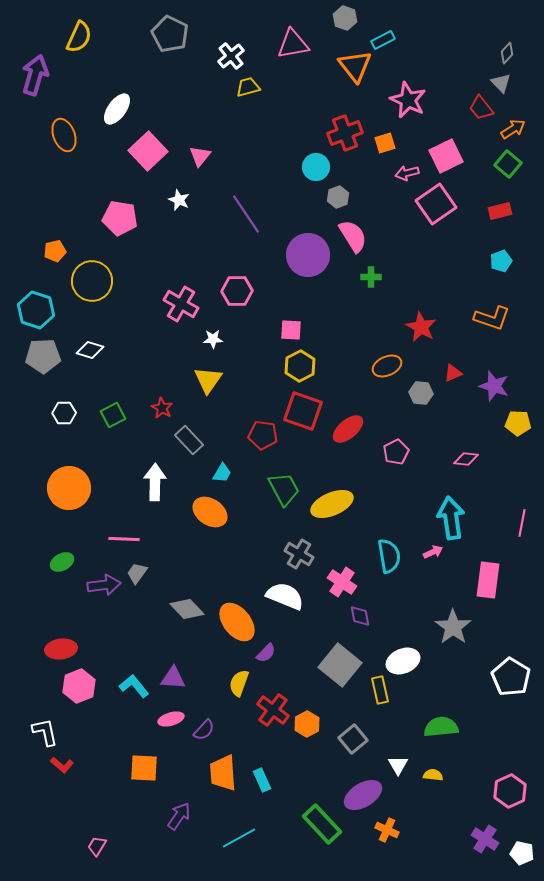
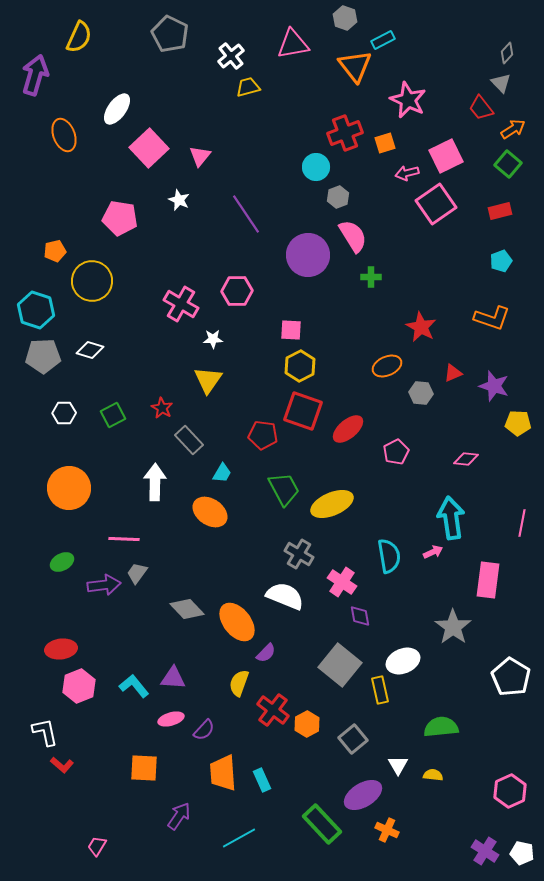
pink square at (148, 151): moved 1 px right, 3 px up
purple cross at (485, 839): moved 12 px down
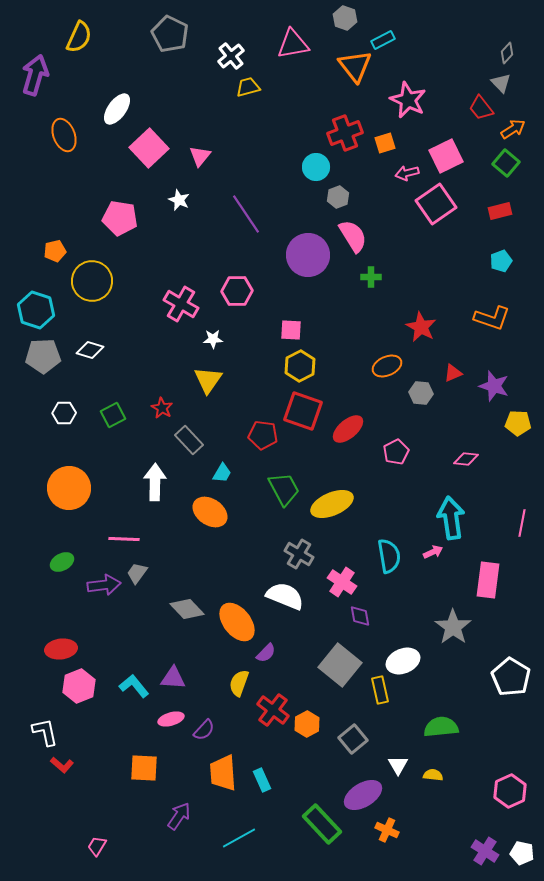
green square at (508, 164): moved 2 px left, 1 px up
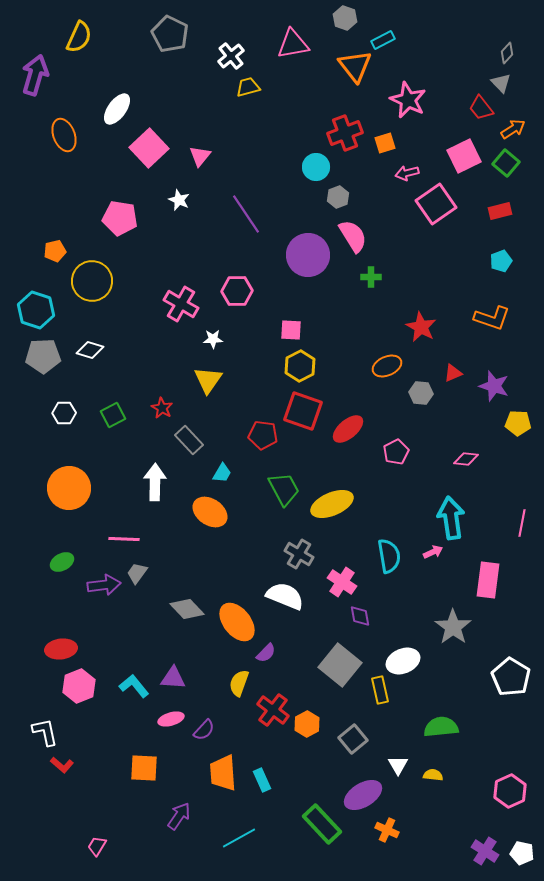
pink square at (446, 156): moved 18 px right
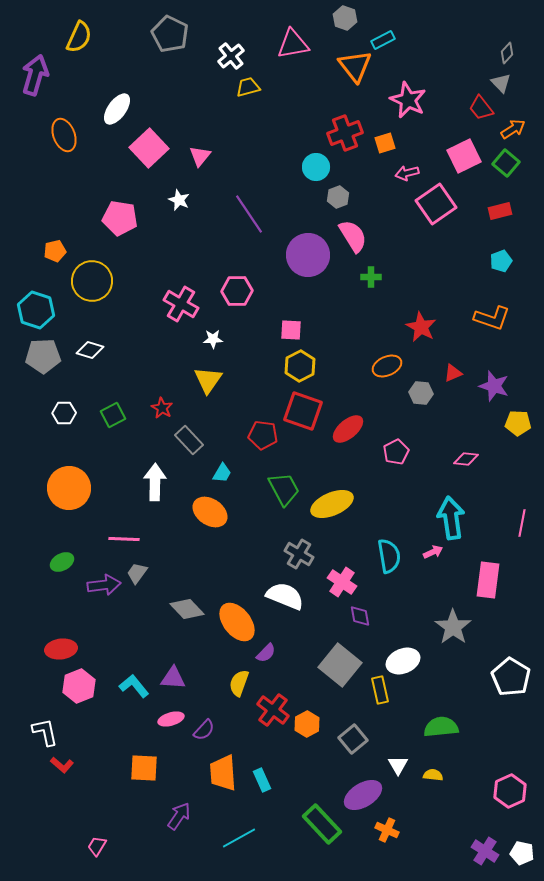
purple line at (246, 214): moved 3 px right
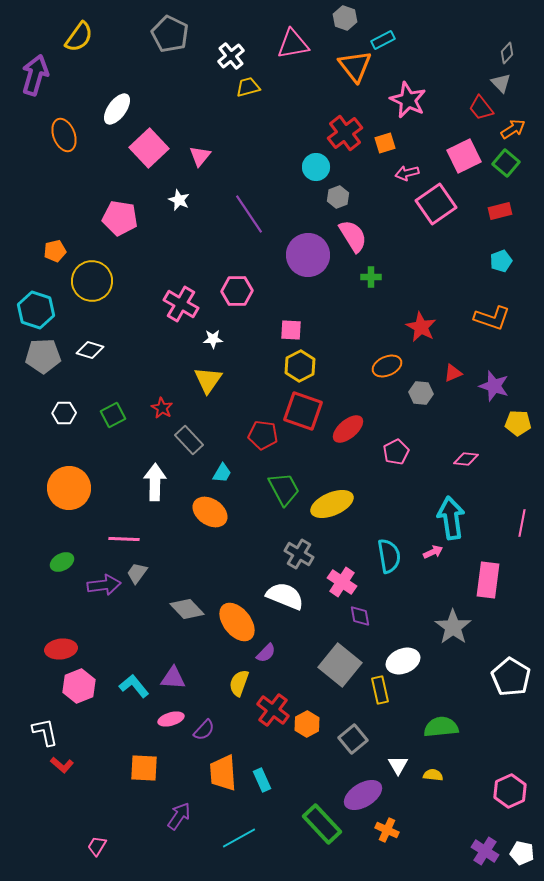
yellow semicircle at (79, 37): rotated 12 degrees clockwise
red cross at (345, 133): rotated 16 degrees counterclockwise
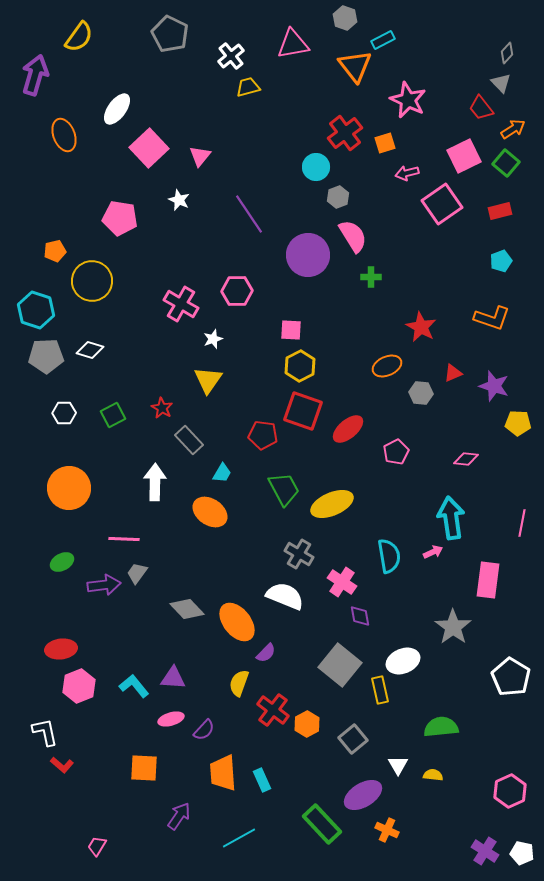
pink square at (436, 204): moved 6 px right
white star at (213, 339): rotated 18 degrees counterclockwise
gray pentagon at (43, 356): moved 3 px right
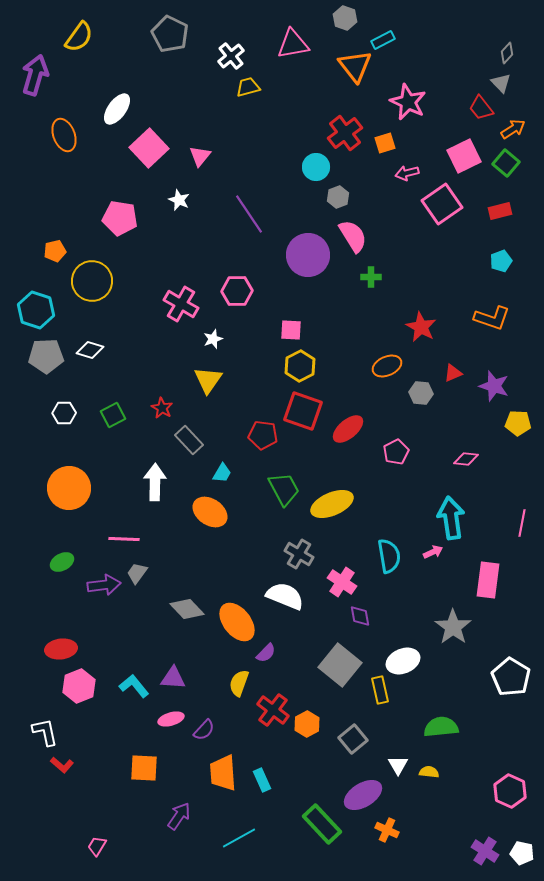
pink star at (408, 100): moved 2 px down
yellow semicircle at (433, 775): moved 4 px left, 3 px up
pink hexagon at (510, 791): rotated 12 degrees counterclockwise
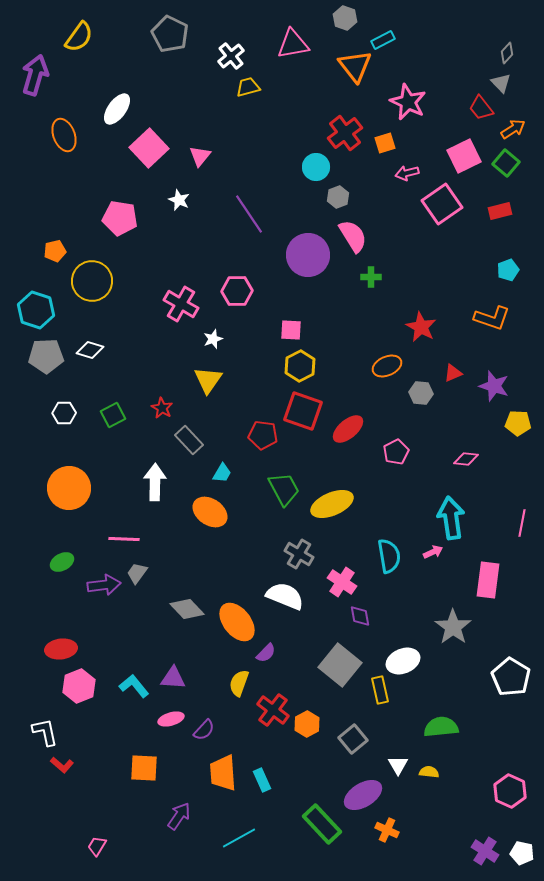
cyan pentagon at (501, 261): moved 7 px right, 9 px down
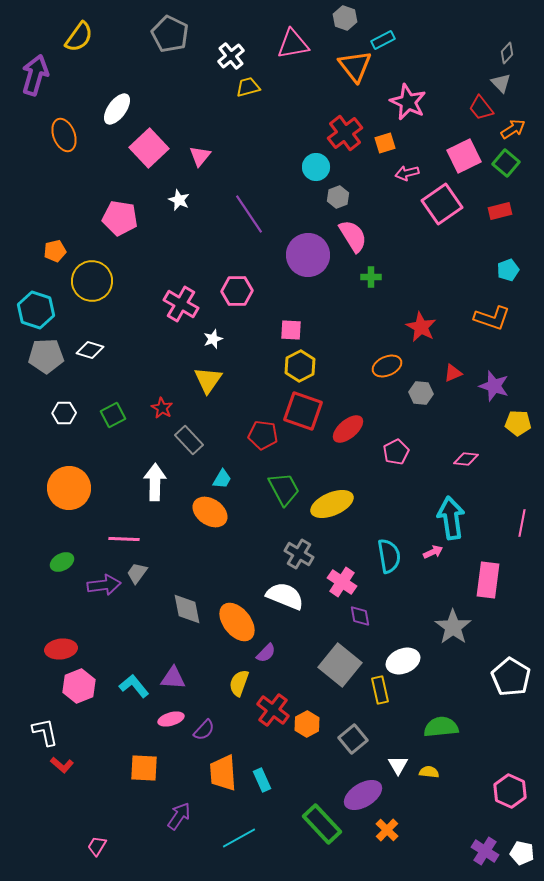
cyan trapezoid at (222, 473): moved 6 px down
gray diamond at (187, 609): rotated 32 degrees clockwise
orange cross at (387, 830): rotated 20 degrees clockwise
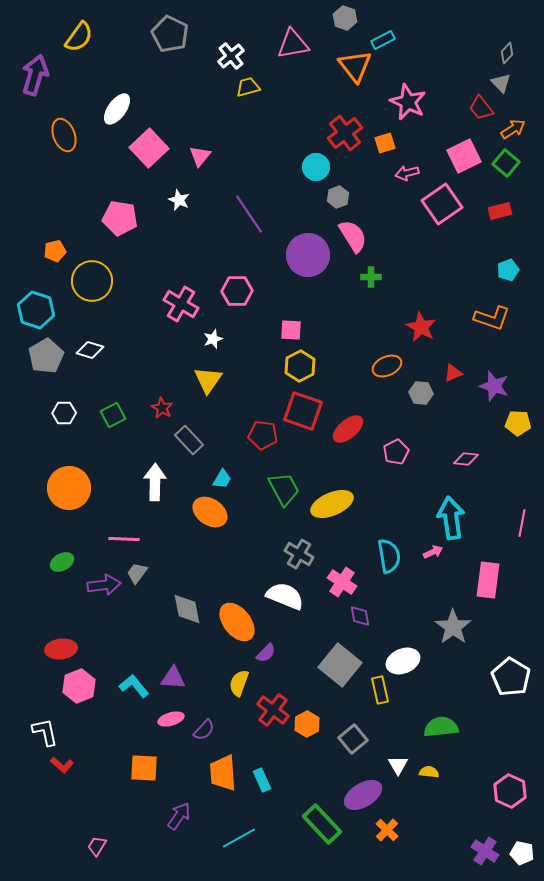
gray pentagon at (46, 356): rotated 28 degrees counterclockwise
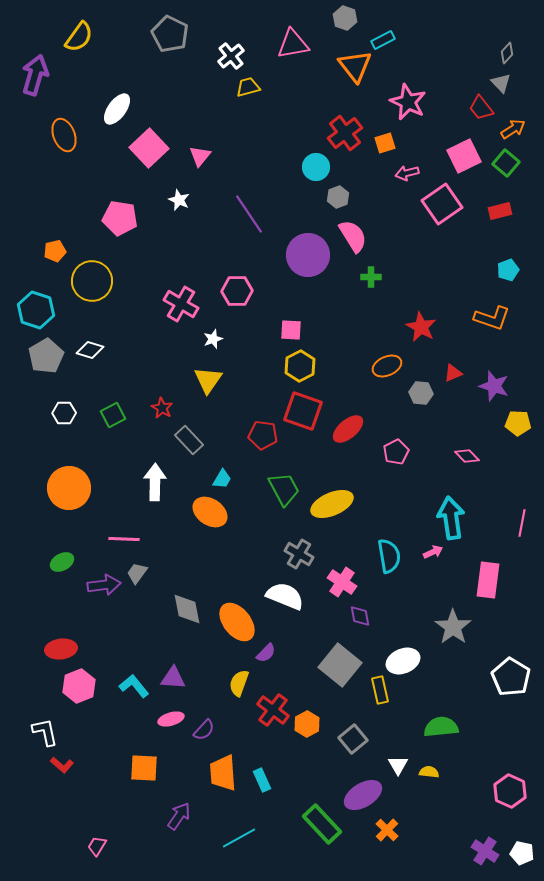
pink diamond at (466, 459): moved 1 px right, 3 px up; rotated 40 degrees clockwise
